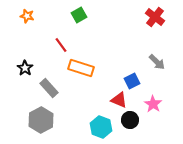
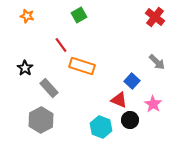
orange rectangle: moved 1 px right, 2 px up
blue square: rotated 21 degrees counterclockwise
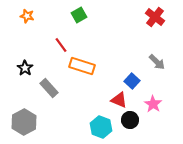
gray hexagon: moved 17 px left, 2 px down
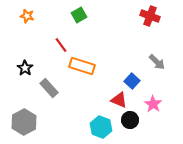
red cross: moved 5 px left, 1 px up; rotated 18 degrees counterclockwise
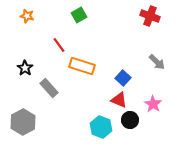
red line: moved 2 px left
blue square: moved 9 px left, 3 px up
gray hexagon: moved 1 px left
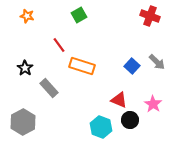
blue square: moved 9 px right, 12 px up
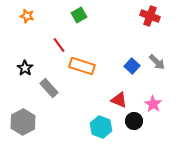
black circle: moved 4 px right, 1 px down
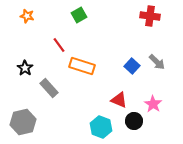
red cross: rotated 12 degrees counterclockwise
gray hexagon: rotated 15 degrees clockwise
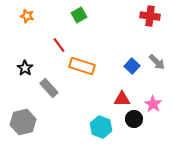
red triangle: moved 3 px right, 1 px up; rotated 24 degrees counterclockwise
black circle: moved 2 px up
